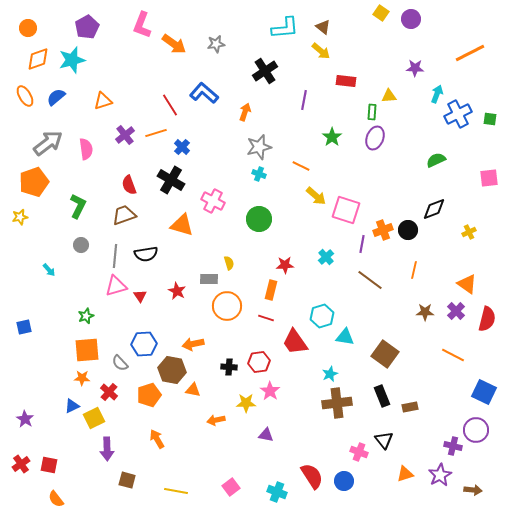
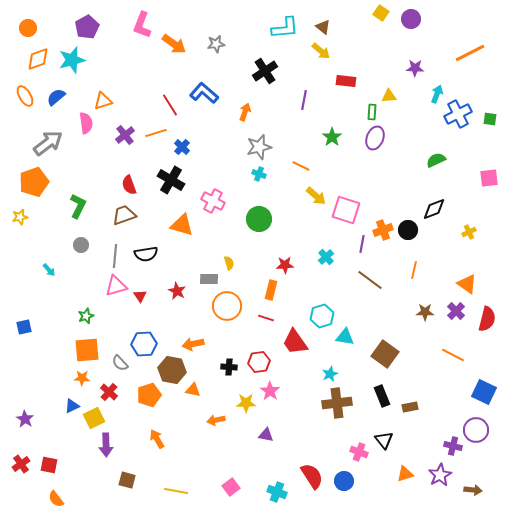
pink semicircle at (86, 149): moved 26 px up
purple arrow at (107, 449): moved 1 px left, 4 px up
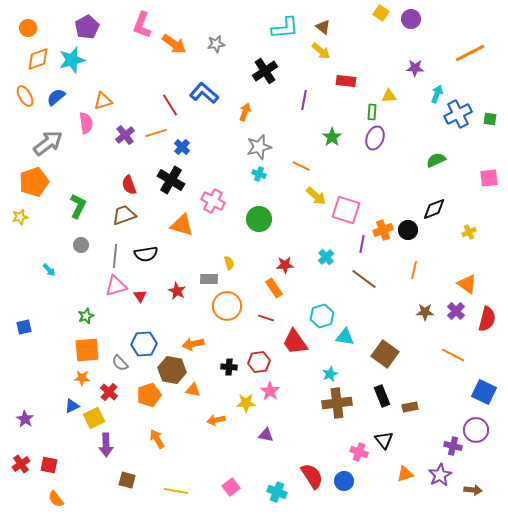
brown line at (370, 280): moved 6 px left, 1 px up
orange rectangle at (271, 290): moved 3 px right, 2 px up; rotated 48 degrees counterclockwise
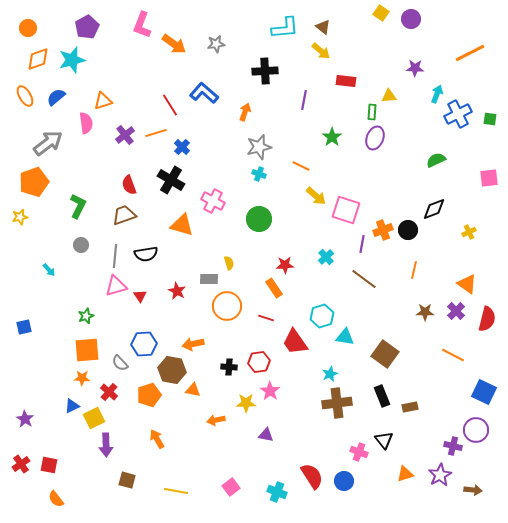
black cross at (265, 71): rotated 30 degrees clockwise
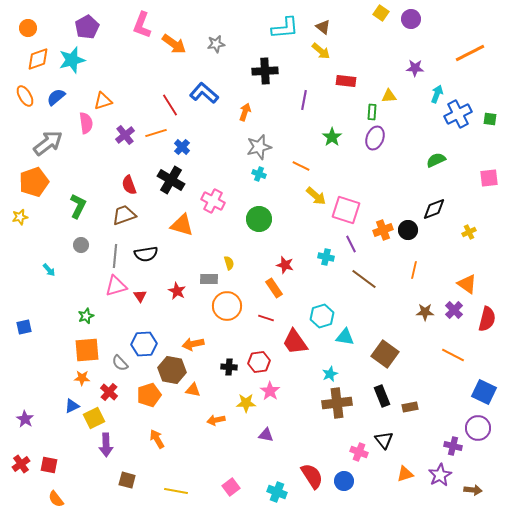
purple line at (362, 244): moved 11 px left; rotated 36 degrees counterclockwise
cyan cross at (326, 257): rotated 35 degrees counterclockwise
red star at (285, 265): rotated 18 degrees clockwise
purple cross at (456, 311): moved 2 px left, 1 px up
purple circle at (476, 430): moved 2 px right, 2 px up
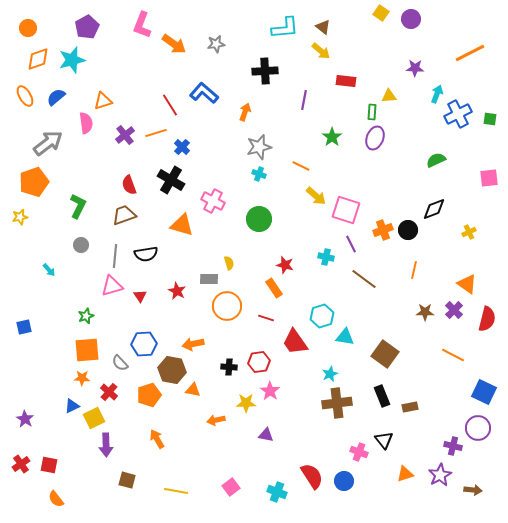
pink triangle at (116, 286): moved 4 px left
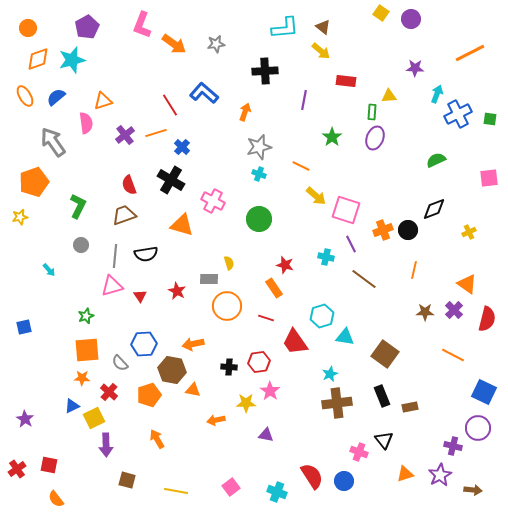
gray arrow at (48, 143): moved 5 px right, 1 px up; rotated 88 degrees counterclockwise
red cross at (21, 464): moved 4 px left, 5 px down
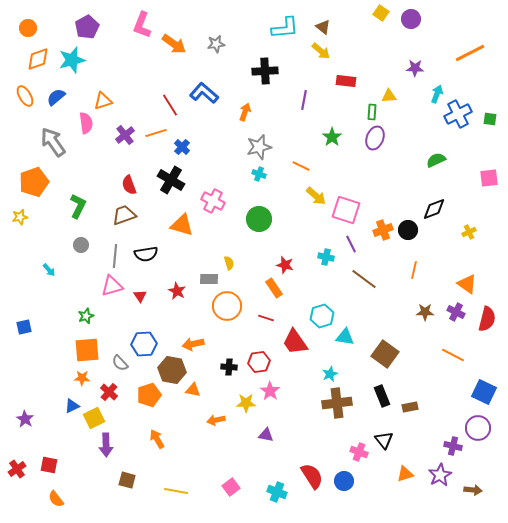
purple cross at (454, 310): moved 2 px right, 2 px down; rotated 18 degrees counterclockwise
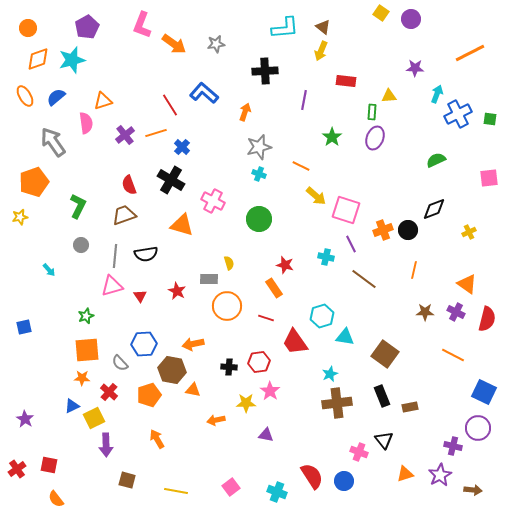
yellow arrow at (321, 51): rotated 72 degrees clockwise
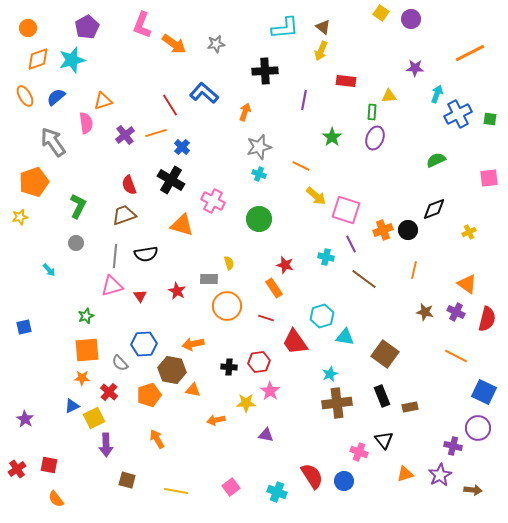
gray circle at (81, 245): moved 5 px left, 2 px up
brown star at (425, 312): rotated 12 degrees clockwise
orange line at (453, 355): moved 3 px right, 1 px down
